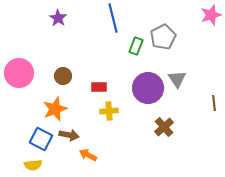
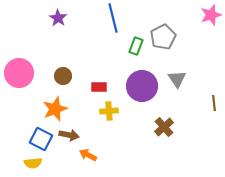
purple circle: moved 6 px left, 2 px up
yellow semicircle: moved 2 px up
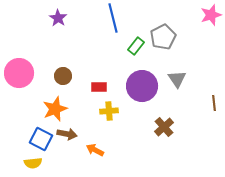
green rectangle: rotated 18 degrees clockwise
brown arrow: moved 2 px left, 1 px up
orange arrow: moved 7 px right, 5 px up
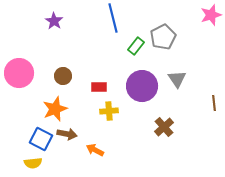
purple star: moved 4 px left, 3 px down
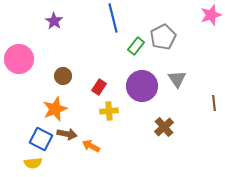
pink circle: moved 14 px up
red rectangle: rotated 56 degrees counterclockwise
orange arrow: moved 4 px left, 4 px up
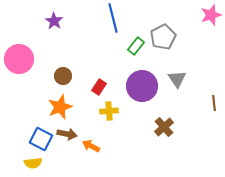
orange star: moved 5 px right, 2 px up
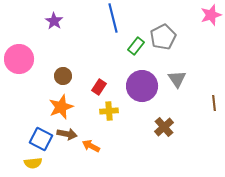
orange star: moved 1 px right
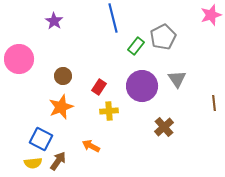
brown arrow: moved 9 px left, 27 px down; rotated 66 degrees counterclockwise
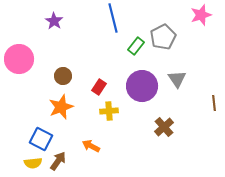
pink star: moved 10 px left
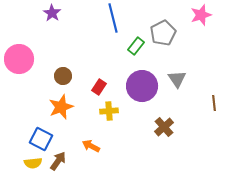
purple star: moved 2 px left, 8 px up
gray pentagon: moved 4 px up
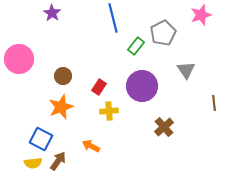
gray triangle: moved 9 px right, 9 px up
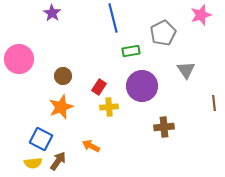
green rectangle: moved 5 px left, 5 px down; rotated 42 degrees clockwise
yellow cross: moved 4 px up
brown cross: rotated 36 degrees clockwise
